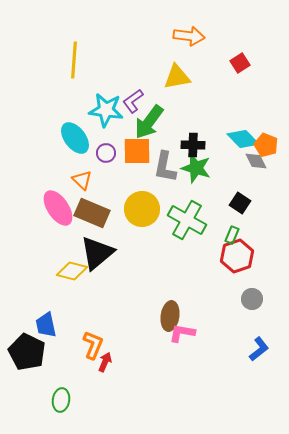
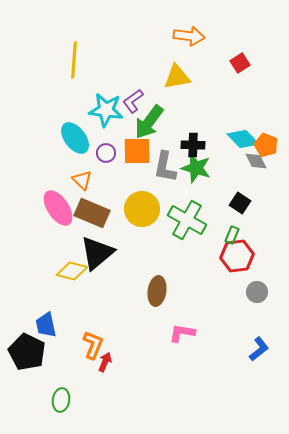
red hexagon: rotated 12 degrees clockwise
gray circle: moved 5 px right, 7 px up
brown ellipse: moved 13 px left, 25 px up
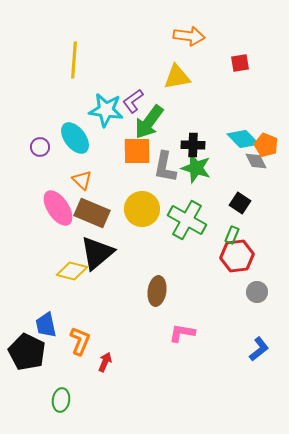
red square: rotated 24 degrees clockwise
purple circle: moved 66 px left, 6 px up
orange L-shape: moved 13 px left, 4 px up
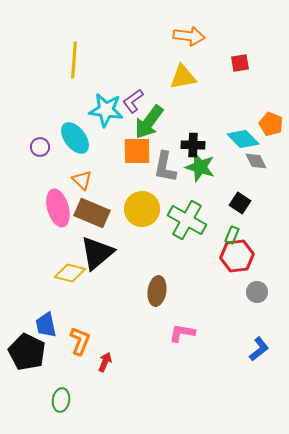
yellow triangle: moved 6 px right
orange pentagon: moved 5 px right, 21 px up
green star: moved 4 px right, 1 px up
pink ellipse: rotated 18 degrees clockwise
yellow diamond: moved 2 px left, 2 px down
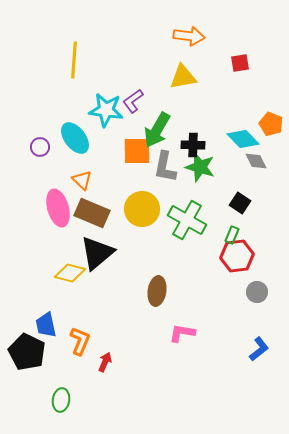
green arrow: moved 8 px right, 8 px down; rotated 6 degrees counterclockwise
